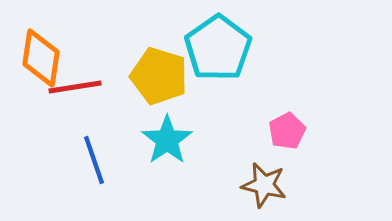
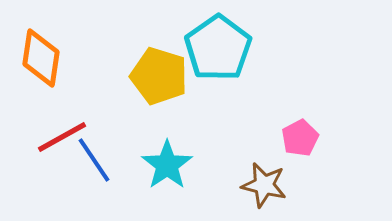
red line: moved 13 px left, 50 px down; rotated 20 degrees counterclockwise
pink pentagon: moved 13 px right, 7 px down
cyan star: moved 25 px down
blue line: rotated 15 degrees counterclockwise
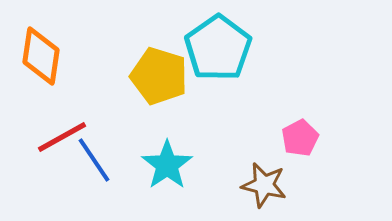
orange diamond: moved 2 px up
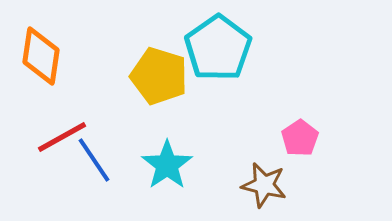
pink pentagon: rotated 6 degrees counterclockwise
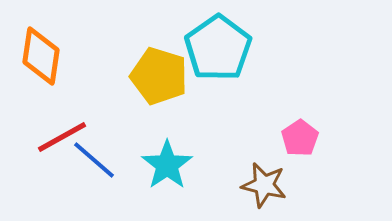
blue line: rotated 15 degrees counterclockwise
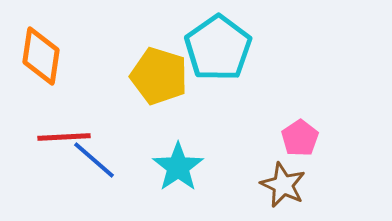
red line: moved 2 px right; rotated 26 degrees clockwise
cyan star: moved 11 px right, 2 px down
brown star: moved 19 px right; rotated 12 degrees clockwise
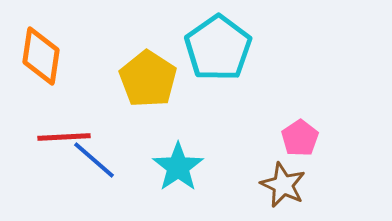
yellow pentagon: moved 11 px left, 3 px down; rotated 16 degrees clockwise
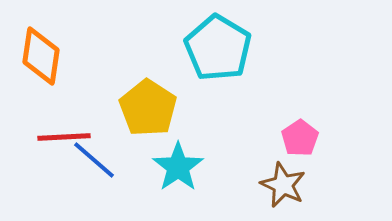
cyan pentagon: rotated 6 degrees counterclockwise
yellow pentagon: moved 29 px down
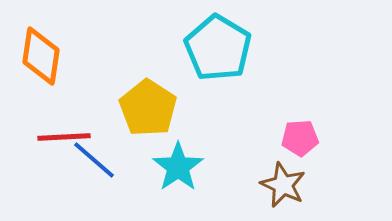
pink pentagon: rotated 30 degrees clockwise
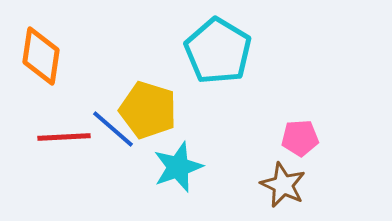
cyan pentagon: moved 3 px down
yellow pentagon: moved 2 px down; rotated 16 degrees counterclockwise
blue line: moved 19 px right, 31 px up
cyan star: rotated 15 degrees clockwise
